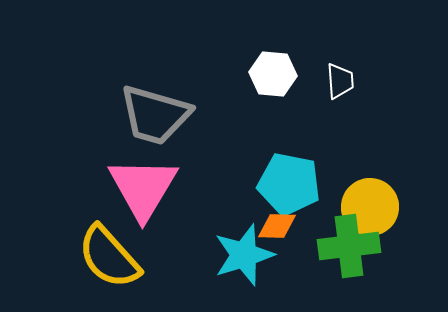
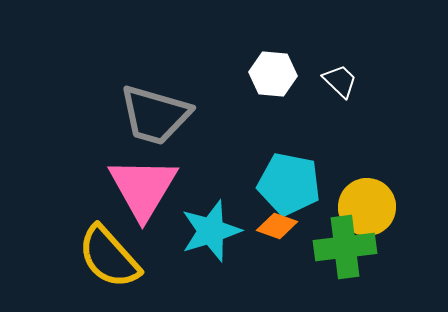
white trapezoid: rotated 42 degrees counterclockwise
yellow circle: moved 3 px left
orange diamond: rotated 18 degrees clockwise
green cross: moved 4 px left, 1 px down
cyan star: moved 33 px left, 24 px up
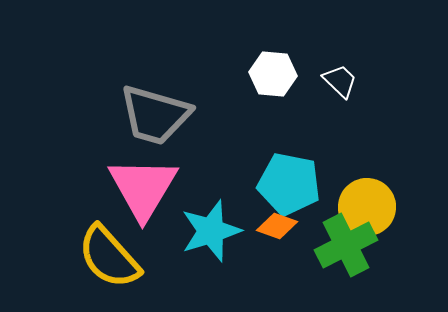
green cross: moved 1 px right, 2 px up; rotated 20 degrees counterclockwise
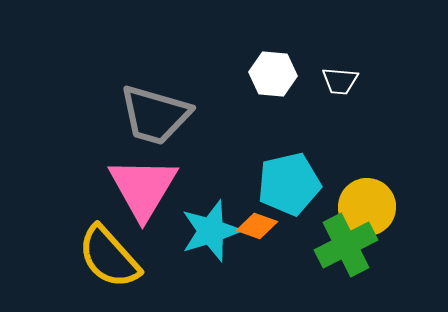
white trapezoid: rotated 141 degrees clockwise
cyan pentagon: rotated 24 degrees counterclockwise
orange diamond: moved 20 px left
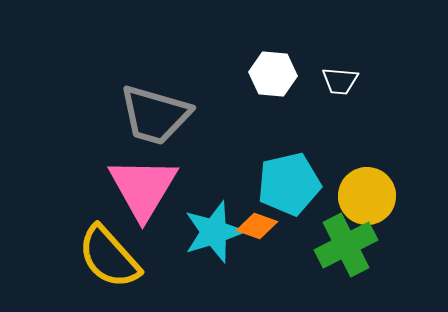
yellow circle: moved 11 px up
cyan star: moved 3 px right, 1 px down
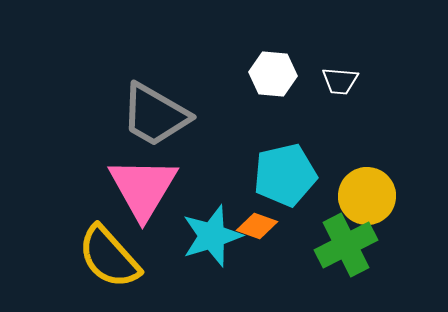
gray trapezoid: rotated 14 degrees clockwise
cyan pentagon: moved 4 px left, 9 px up
cyan star: moved 2 px left, 4 px down
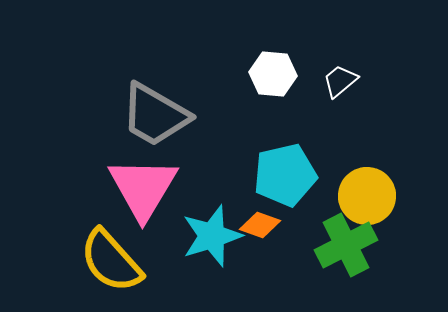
white trapezoid: rotated 135 degrees clockwise
orange diamond: moved 3 px right, 1 px up
yellow semicircle: moved 2 px right, 4 px down
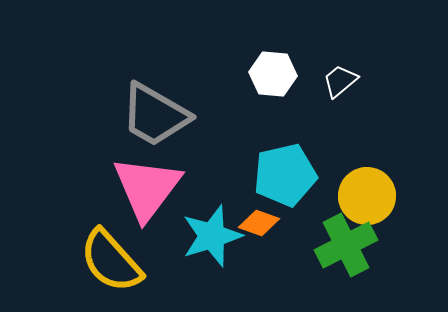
pink triangle: moved 4 px right; rotated 6 degrees clockwise
orange diamond: moved 1 px left, 2 px up
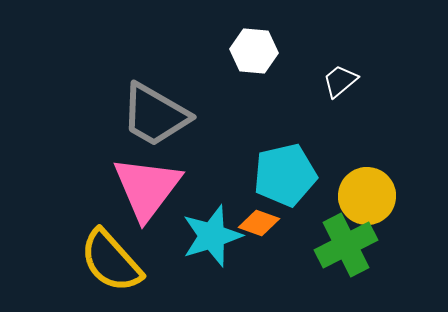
white hexagon: moved 19 px left, 23 px up
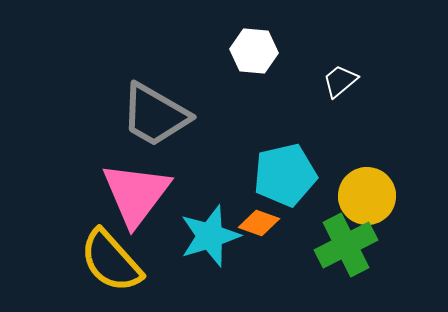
pink triangle: moved 11 px left, 6 px down
cyan star: moved 2 px left
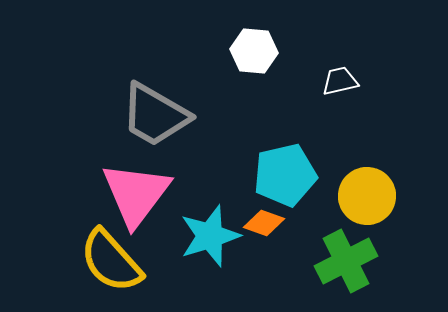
white trapezoid: rotated 27 degrees clockwise
orange diamond: moved 5 px right
green cross: moved 16 px down
